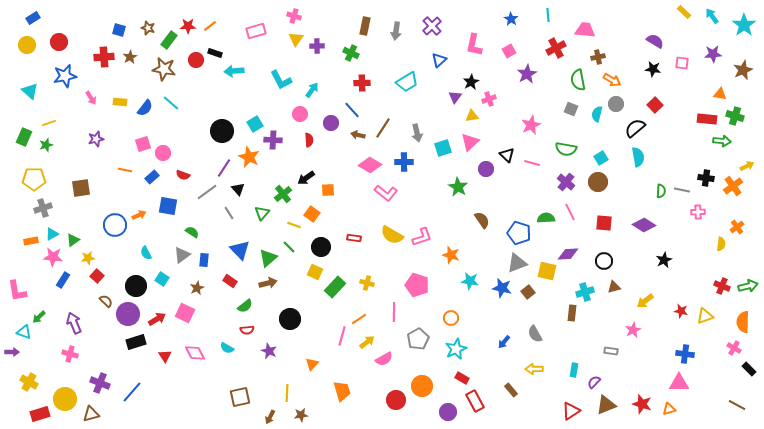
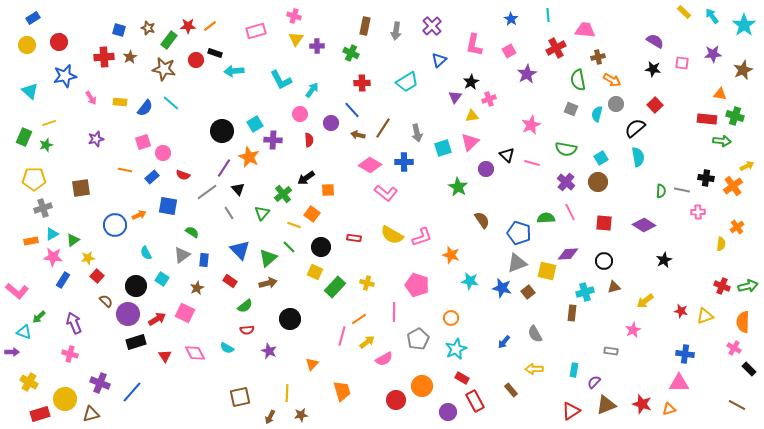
pink square at (143, 144): moved 2 px up
pink L-shape at (17, 291): rotated 40 degrees counterclockwise
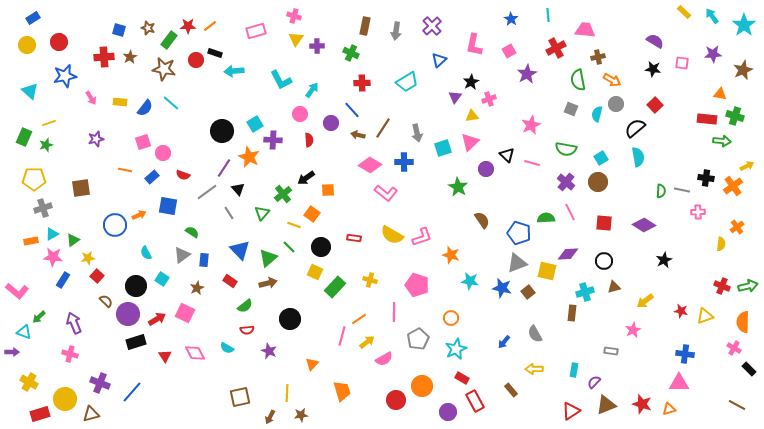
yellow cross at (367, 283): moved 3 px right, 3 px up
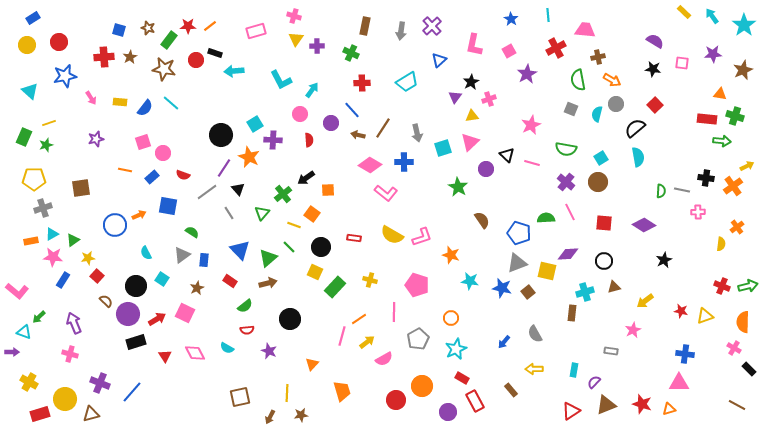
gray arrow at (396, 31): moved 5 px right
black circle at (222, 131): moved 1 px left, 4 px down
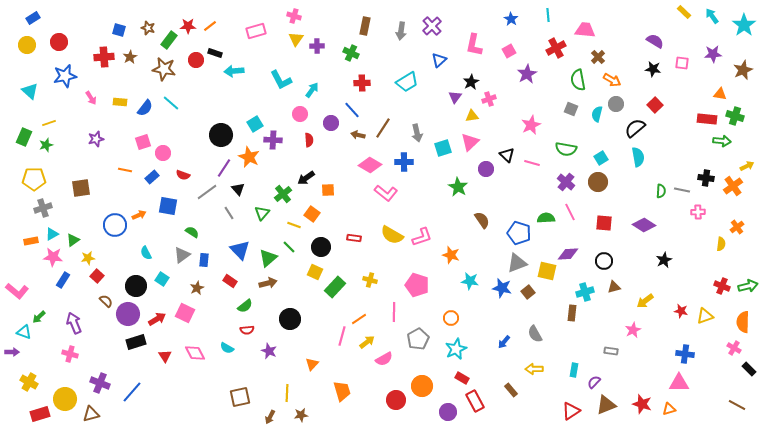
brown cross at (598, 57): rotated 32 degrees counterclockwise
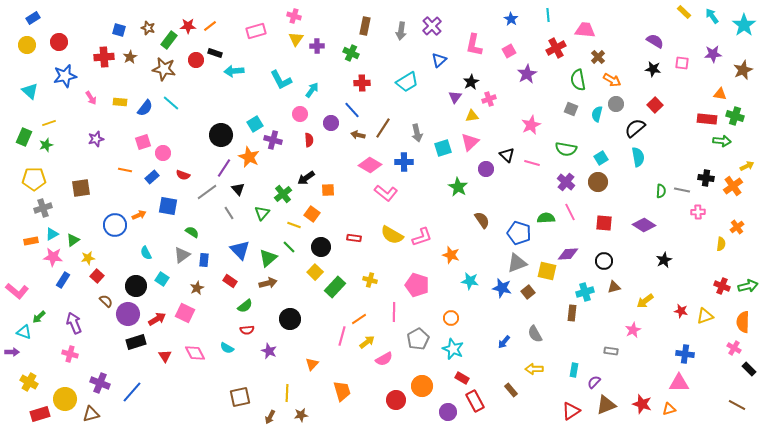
purple cross at (273, 140): rotated 12 degrees clockwise
yellow square at (315, 272): rotated 21 degrees clockwise
cyan star at (456, 349): moved 3 px left; rotated 25 degrees counterclockwise
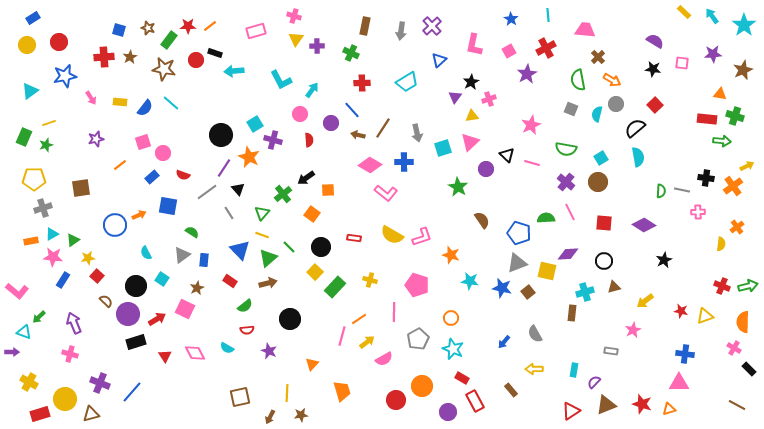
red cross at (556, 48): moved 10 px left
cyan triangle at (30, 91): rotated 42 degrees clockwise
orange line at (125, 170): moved 5 px left, 5 px up; rotated 48 degrees counterclockwise
yellow line at (294, 225): moved 32 px left, 10 px down
pink square at (185, 313): moved 4 px up
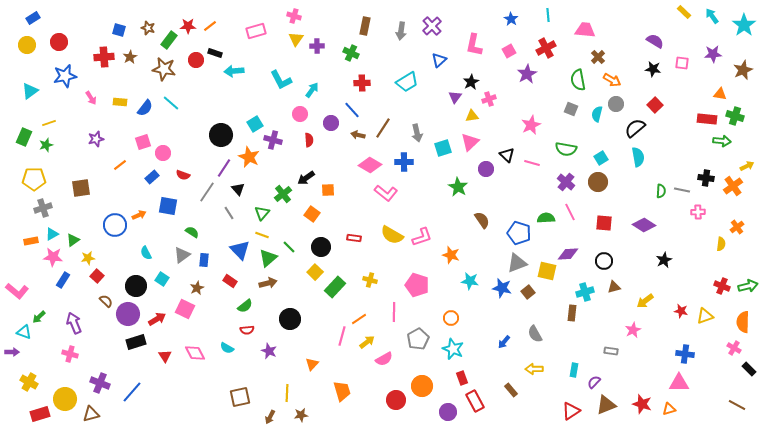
gray line at (207, 192): rotated 20 degrees counterclockwise
red rectangle at (462, 378): rotated 40 degrees clockwise
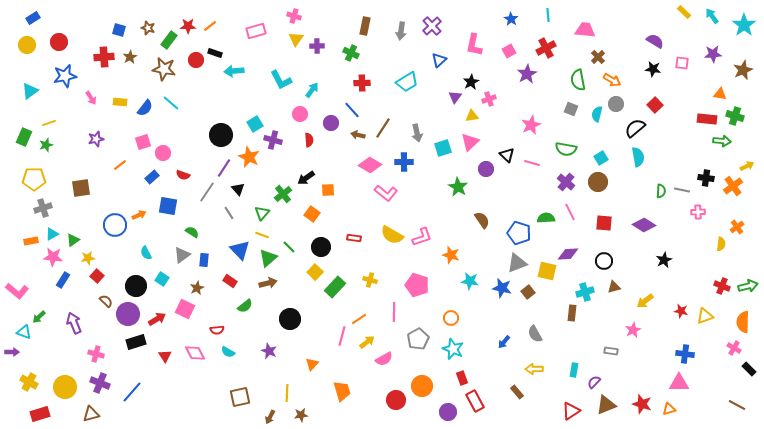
red semicircle at (247, 330): moved 30 px left
cyan semicircle at (227, 348): moved 1 px right, 4 px down
pink cross at (70, 354): moved 26 px right
brown rectangle at (511, 390): moved 6 px right, 2 px down
yellow circle at (65, 399): moved 12 px up
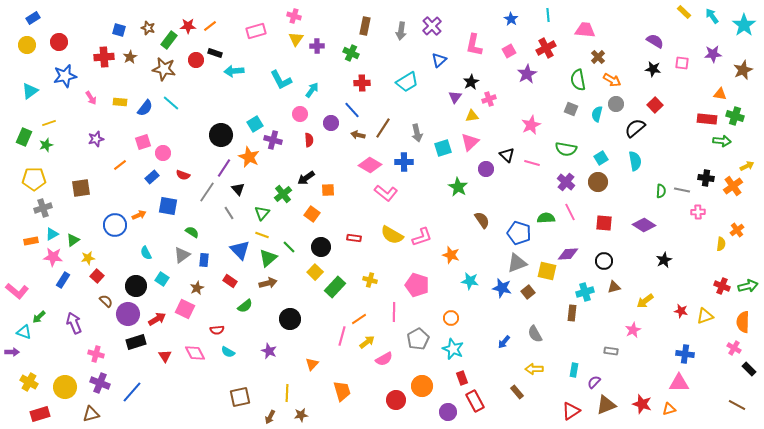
cyan semicircle at (638, 157): moved 3 px left, 4 px down
orange cross at (737, 227): moved 3 px down
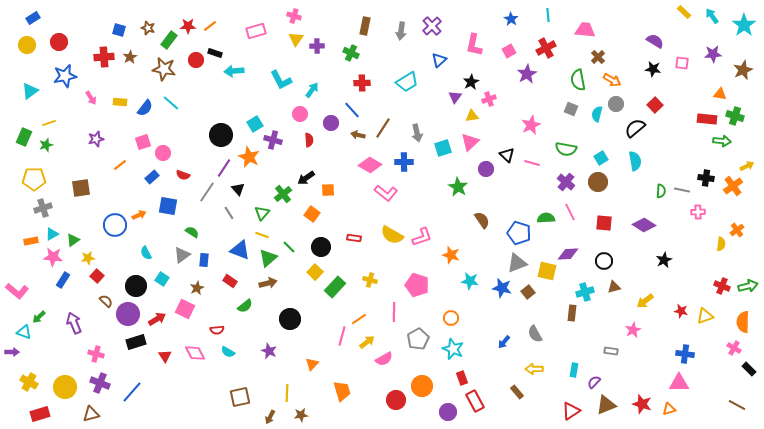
blue triangle at (240, 250): rotated 25 degrees counterclockwise
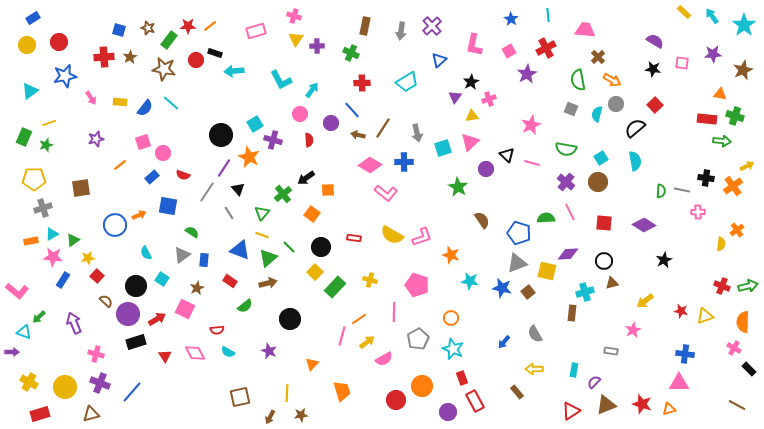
brown triangle at (614, 287): moved 2 px left, 4 px up
